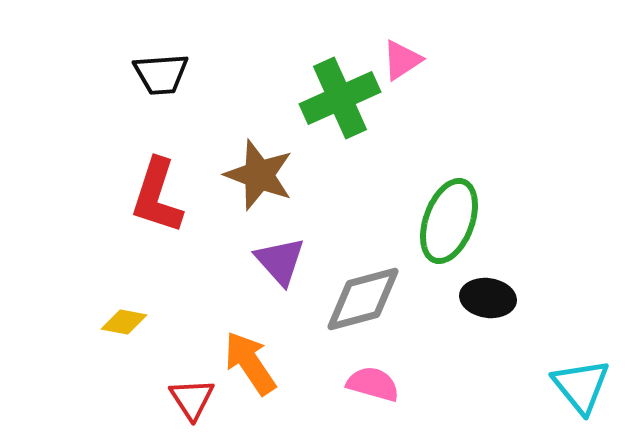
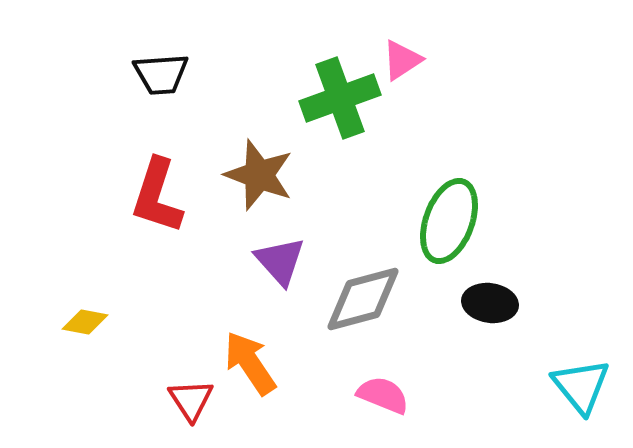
green cross: rotated 4 degrees clockwise
black ellipse: moved 2 px right, 5 px down
yellow diamond: moved 39 px left
pink semicircle: moved 10 px right, 11 px down; rotated 6 degrees clockwise
red triangle: moved 1 px left, 1 px down
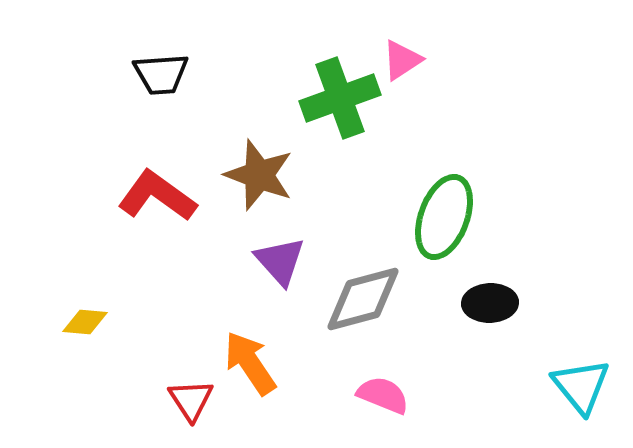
red L-shape: rotated 108 degrees clockwise
green ellipse: moved 5 px left, 4 px up
black ellipse: rotated 10 degrees counterclockwise
yellow diamond: rotated 6 degrees counterclockwise
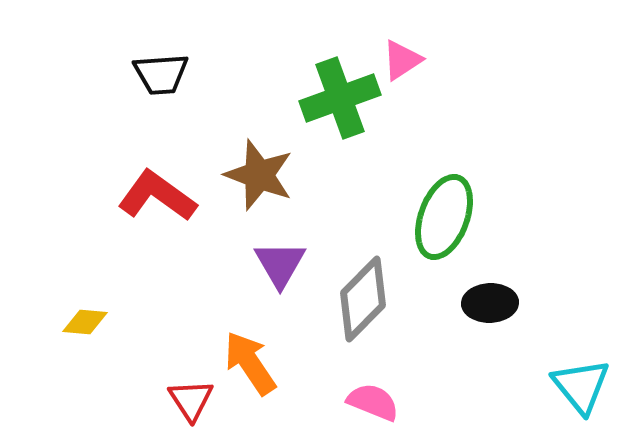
purple triangle: moved 3 px down; rotated 12 degrees clockwise
gray diamond: rotated 30 degrees counterclockwise
pink semicircle: moved 10 px left, 7 px down
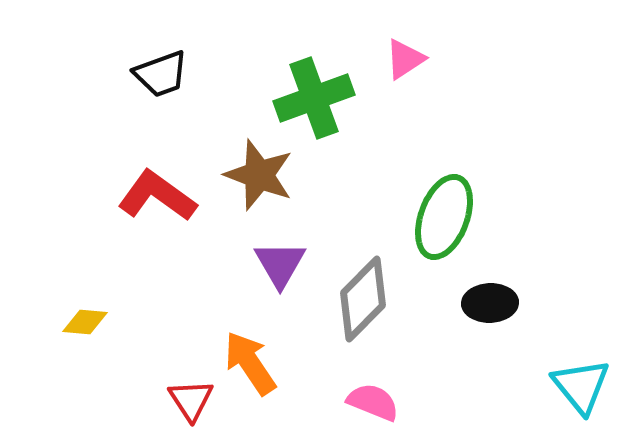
pink triangle: moved 3 px right, 1 px up
black trapezoid: rotated 16 degrees counterclockwise
green cross: moved 26 px left
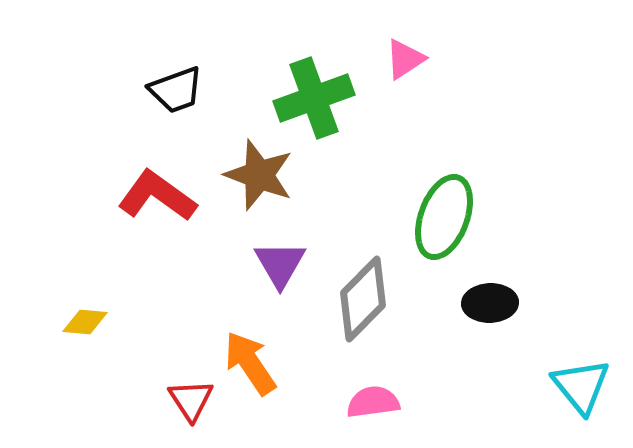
black trapezoid: moved 15 px right, 16 px down
pink semicircle: rotated 30 degrees counterclockwise
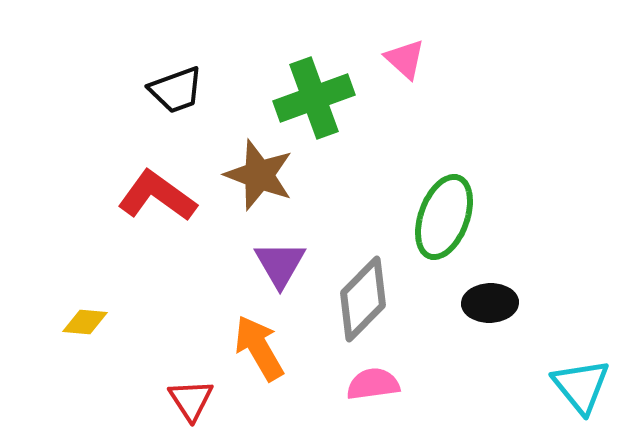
pink triangle: rotated 45 degrees counterclockwise
orange arrow: moved 9 px right, 15 px up; rotated 4 degrees clockwise
pink semicircle: moved 18 px up
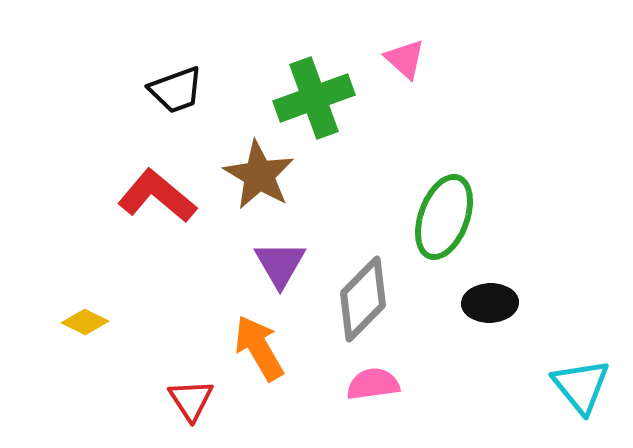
brown star: rotated 10 degrees clockwise
red L-shape: rotated 4 degrees clockwise
yellow diamond: rotated 21 degrees clockwise
